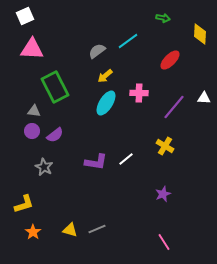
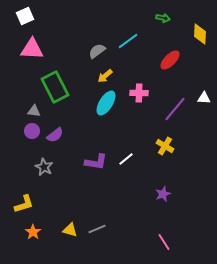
purple line: moved 1 px right, 2 px down
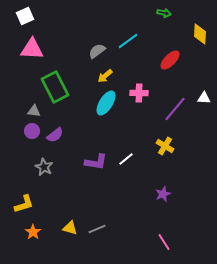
green arrow: moved 1 px right, 5 px up
yellow triangle: moved 2 px up
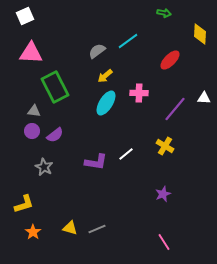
pink triangle: moved 1 px left, 4 px down
white line: moved 5 px up
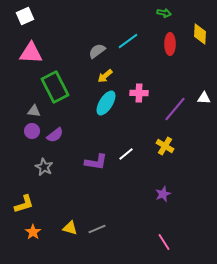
red ellipse: moved 16 px up; rotated 45 degrees counterclockwise
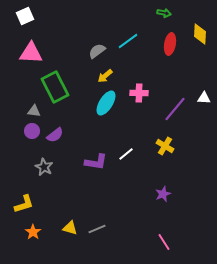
red ellipse: rotated 10 degrees clockwise
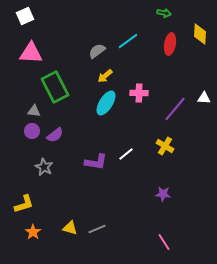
purple star: rotated 28 degrees clockwise
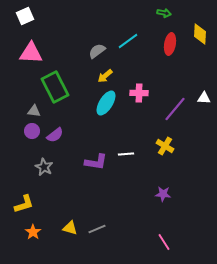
white line: rotated 35 degrees clockwise
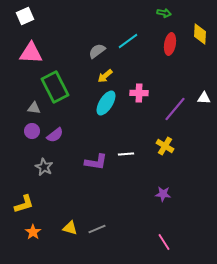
gray triangle: moved 3 px up
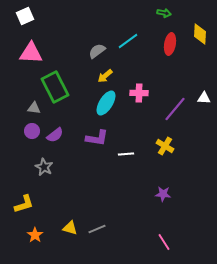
purple L-shape: moved 1 px right, 24 px up
orange star: moved 2 px right, 3 px down
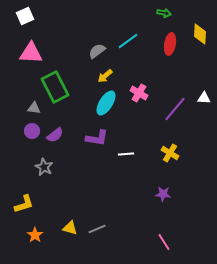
pink cross: rotated 30 degrees clockwise
yellow cross: moved 5 px right, 7 px down
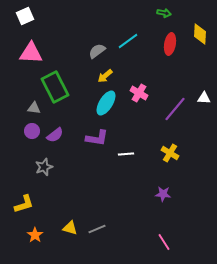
gray star: rotated 24 degrees clockwise
